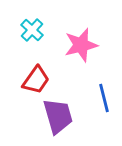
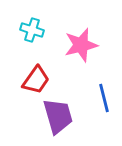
cyan cross: rotated 25 degrees counterclockwise
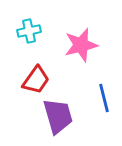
cyan cross: moved 3 px left, 1 px down; rotated 30 degrees counterclockwise
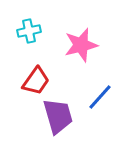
red trapezoid: moved 1 px down
blue line: moved 4 px left, 1 px up; rotated 56 degrees clockwise
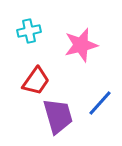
blue line: moved 6 px down
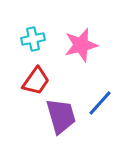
cyan cross: moved 4 px right, 8 px down
purple trapezoid: moved 3 px right
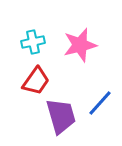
cyan cross: moved 3 px down
pink star: moved 1 px left
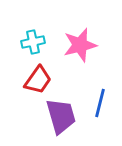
red trapezoid: moved 2 px right, 1 px up
blue line: rotated 28 degrees counterclockwise
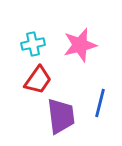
cyan cross: moved 2 px down
purple trapezoid: rotated 9 degrees clockwise
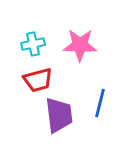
pink star: rotated 16 degrees clockwise
red trapezoid: rotated 40 degrees clockwise
purple trapezoid: moved 2 px left, 1 px up
